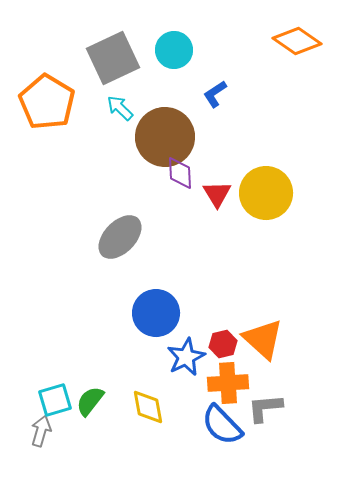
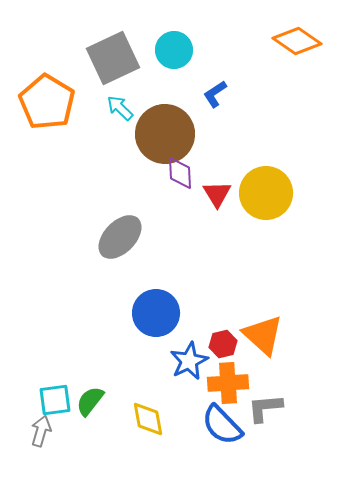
brown circle: moved 3 px up
orange triangle: moved 4 px up
blue star: moved 3 px right, 4 px down
cyan square: rotated 8 degrees clockwise
yellow diamond: moved 12 px down
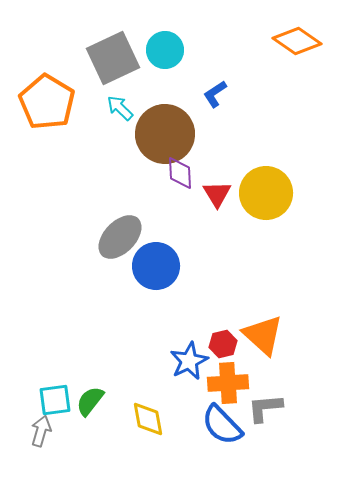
cyan circle: moved 9 px left
blue circle: moved 47 px up
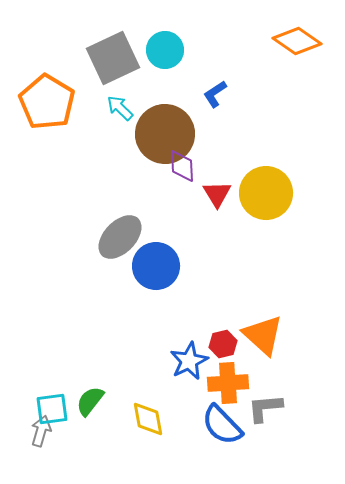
purple diamond: moved 2 px right, 7 px up
cyan square: moved 3 px left, 9 px down
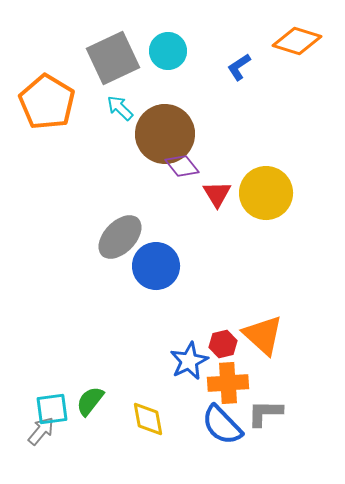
orange diamond: rotated 18 degrees counterclockwise
cyan circle: moved 3 px right, 1 px down
blue L-shape: moved 24 px right, 27 px up
purple diamond: rotated 36 degrees counterclockwise
gray L-shape: moved 5 px down; rotated 6 degrees clockwise
gray arrow: rotated 24 degrees clockwise
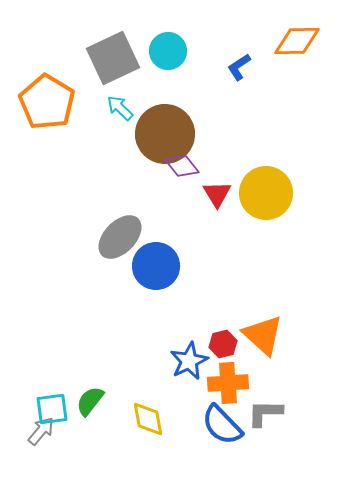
orange diamond: rotated 18 degrees counterclockwise
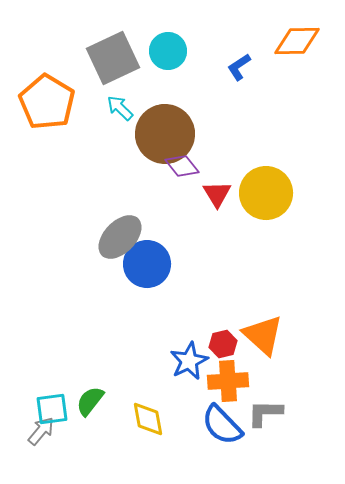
blue circle: moved 9 px left, 2 px up
orange cross: moved 2 px up
